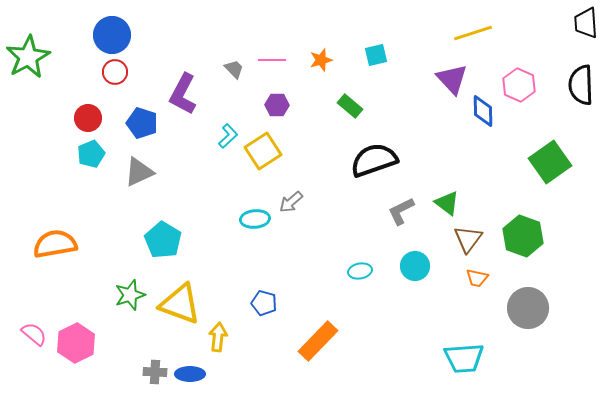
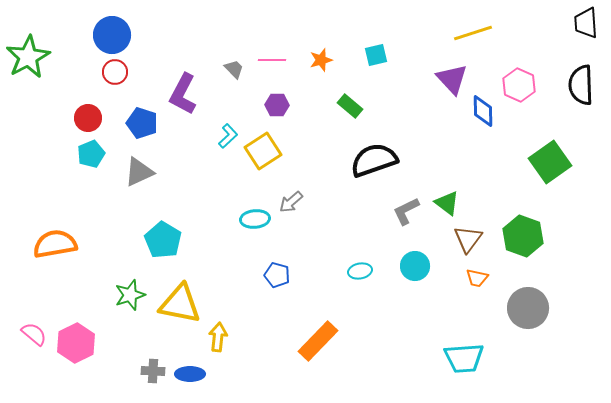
gray L-shape at (401, 211): moved 5 px right
blue pentagon at (264, 303): moved 13 px right, 28 px up
yellow triangle at (180, 304): rotated 9 degrees counterclockwise
gray cross at (155, 372): moved 2 px left, 1 px up
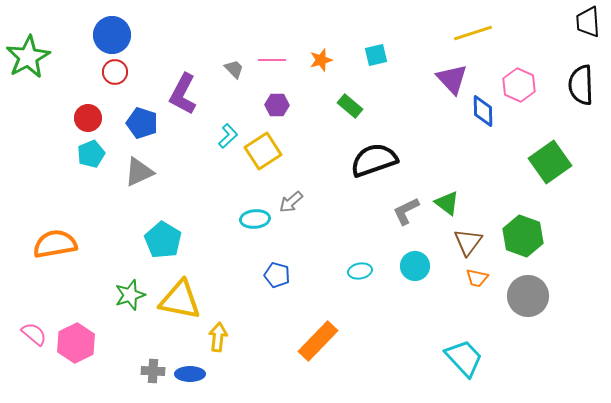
black trapezoid at (586, 23): moved 2 px right, 1 px up
brown triangle at (468, 239): moved 3 px down
yellow triangle at (180, 304): moved 4 px up
gray circle at (528, 308): moved 12 px up
cyan trapezoid at (464, 358): rotated 129 degrees counterclockwise
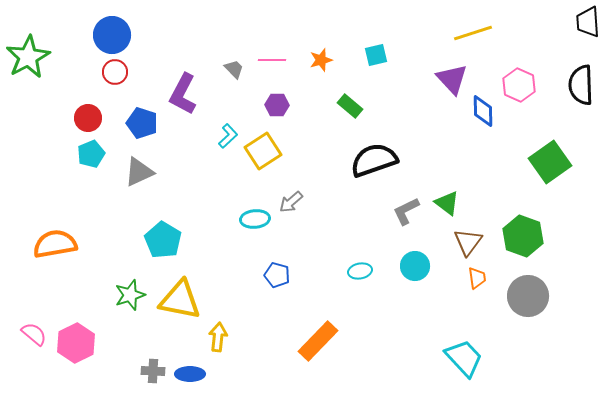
orange trapezoid at (477, 278): rotated 110 degrees counterclockwise
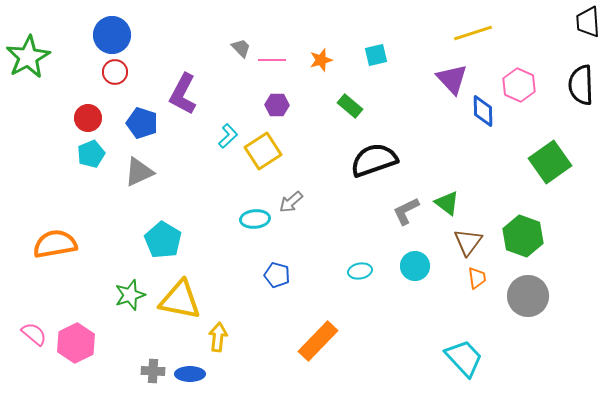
gray trapezoid at (234, 69): moved 7 px right, 21 px up
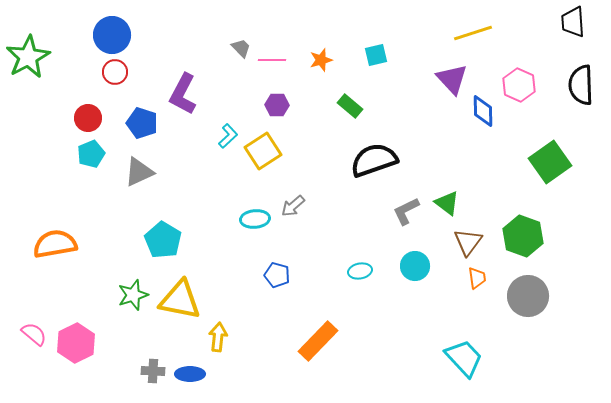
black trapezoid at (588, 22): moved 15 px left
gray arrow at (291, 202): moved 2 px right, 4 px down
green star at (130, 295): moved 3 px right
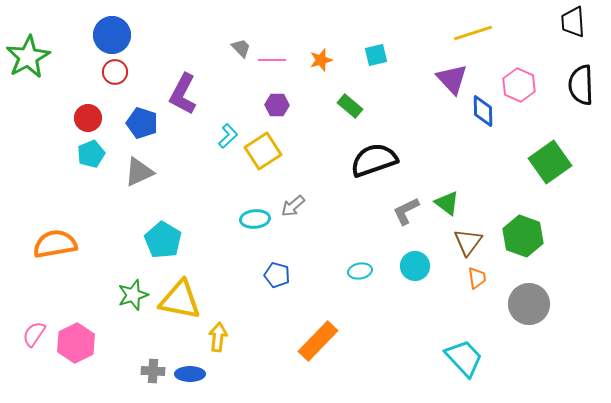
gray circle at (528, 296): moved 1 px right, 8 px down
pink semicircle at (34, 334): rotated 96 degrees counterclockwise
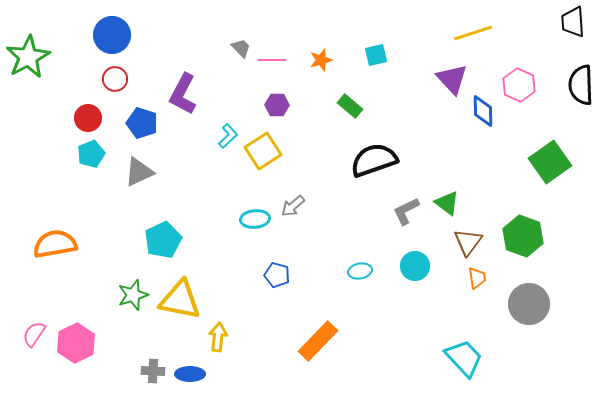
red circle at (115, 72): moved 7 px down
cyan pentagon at (163, 240): rotated 15 degrees clockwise
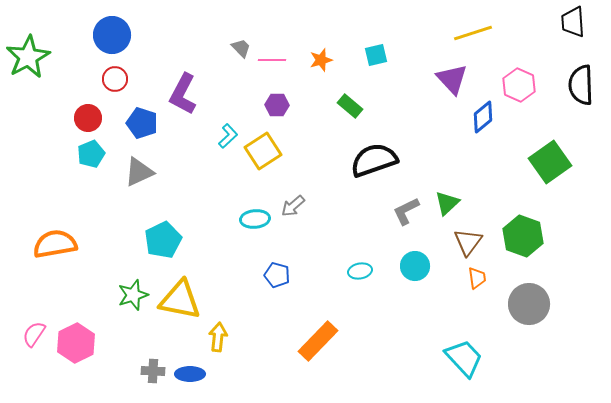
blue diamond at (483, 111): moved 6 px down; rotated 52 degrees clockwise
green triangle at (447, 203): rotated 40 degrees clockwise
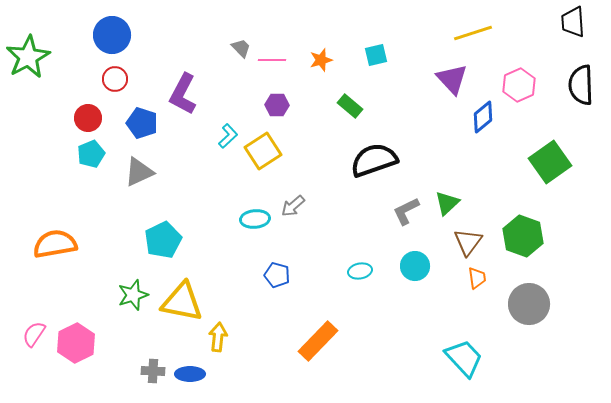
pink hexagon at (519, 85): rotated 12 degrees clockwise
yellow triangle at (180, 300): moved 2 px right, 2 px down
